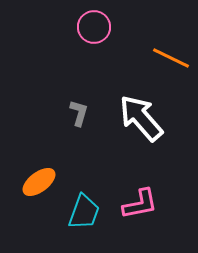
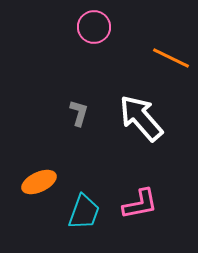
orange ellipse: rotated 12 degrees clockwise
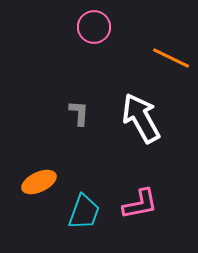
gray L-shape: rotated 12 degrees counterclockwise
white arrow: rotated 12 degrees clockwise
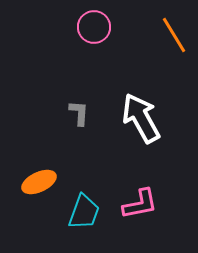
orange line: moved 3 px right, 23 px up; rotated 33 degrees clockwise
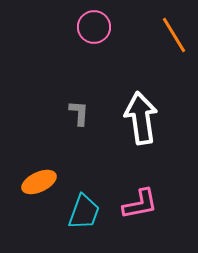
white arrow: rotated 21 degrees clockwise
